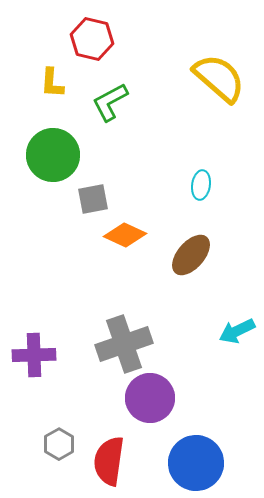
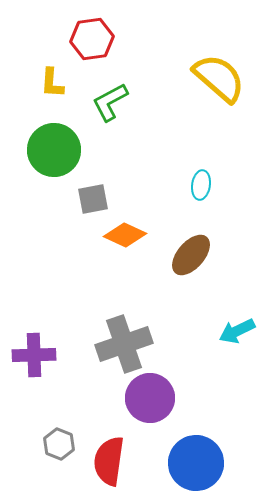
red hexagon: rotated 21 degrees counterclockwise
green circle: moved 1 px right, 5 px up
gray hexagon: rotated 8 degrees counterclockwise
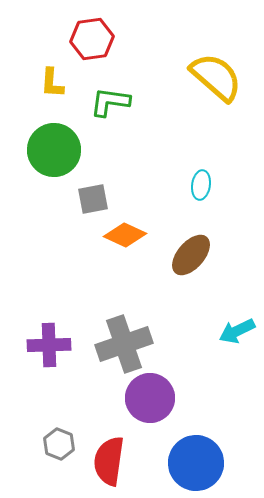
yellow semicircle: moved 3 px left, 1 px up
green L-shape: rotated 36 degrees clockwise
purple cross: moved 15 px right, 10 px up
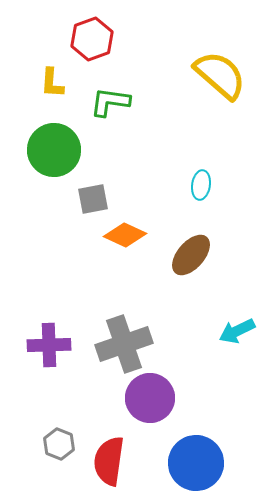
red hexagon: rotated 12 degrees counterclockwise
yellow semicircle: moved 4 px right, 2 px up
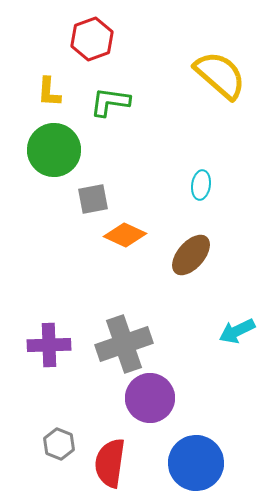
yellow L-shape: moved 3 px left, 9 px down
red semicircle: moved 1 px right, 2 px down
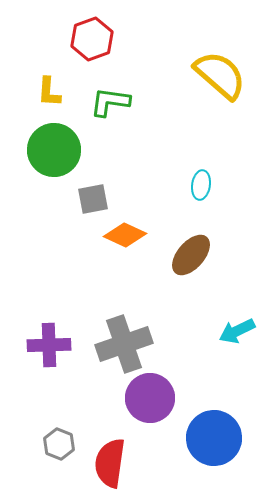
blue circle: moved 18 px right, 25 px up
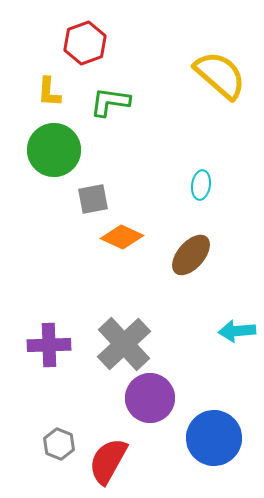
red hexagon: moved 7 px left, 4 px down
orange diamond: moved 3 px left, 2 px down
cyan arrow: rotated 21 degrees clockwise
gray cross: rotated 24 degrees counterclockwise
red semicircle: moved 2 px left, 2 px up; rotated 21 degrees clockwise
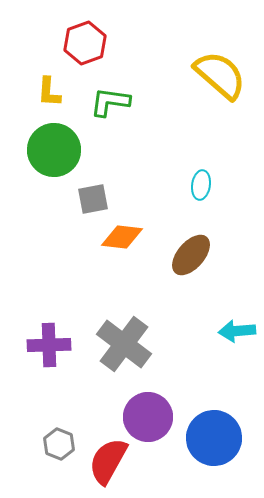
orange diamond: rotated 18 degrees counterclockwise
gray cross: rotated 10 degrees counterclockwise
purple circle: moved 2 px left, 19 px down
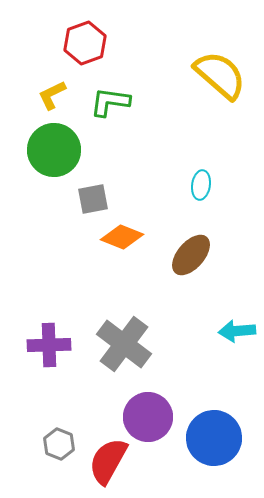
yellow L-shape: moved 3 px right, 3 px down; rotated 60 degrees clockwise
orange diamond: rotated 15 degrees clockwise
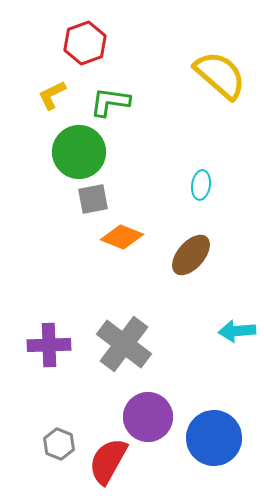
green circle: moved 25 px right, 2 px down
